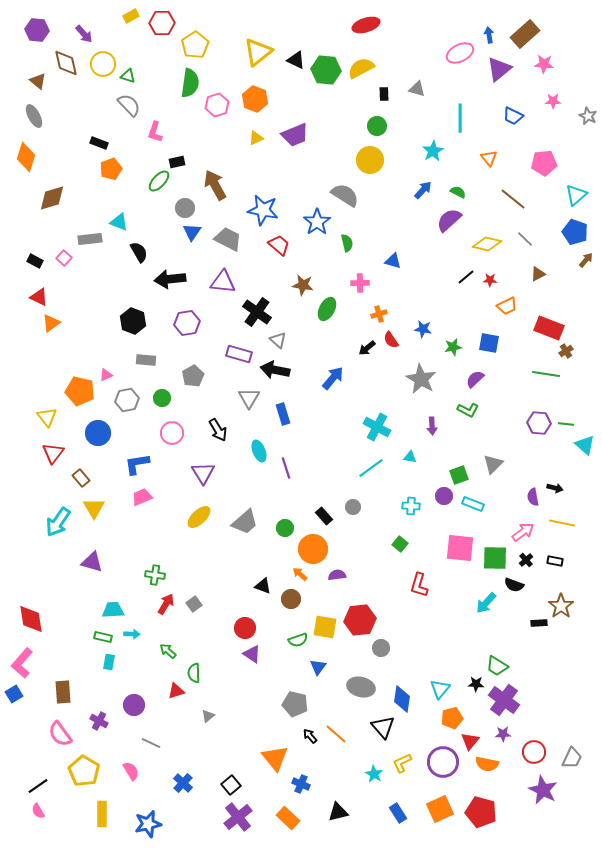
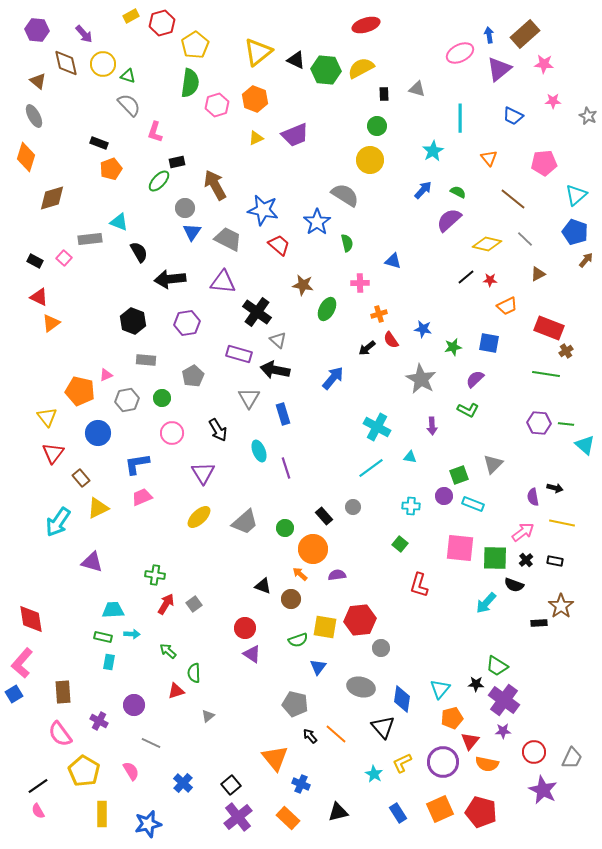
red hexagon at (162, 23): rotated 15 degrees counterclockwise
yellow triangle at (94, 508): moved 4 px right; rotated 35 degrees clockwise
purple star at (503, 734): moved 3 px up
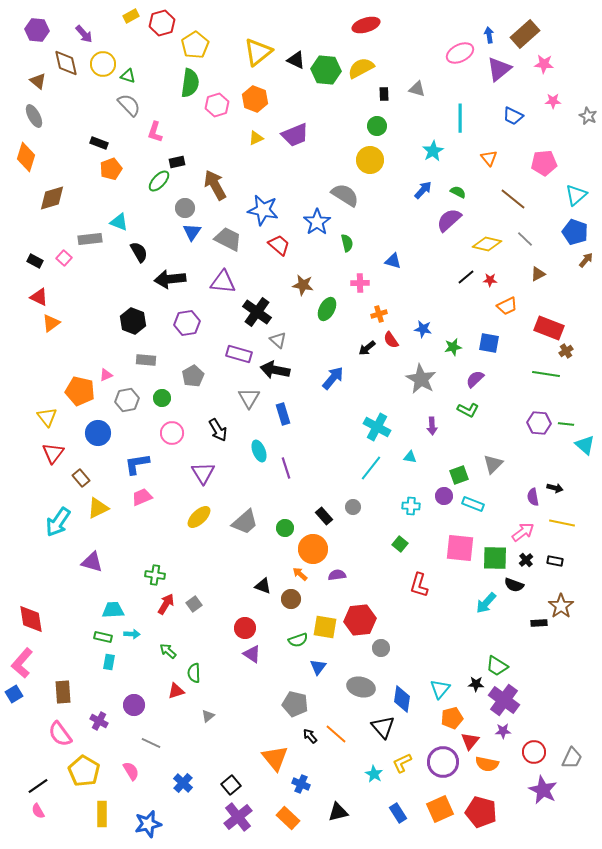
cyan line at (371, 468): rotated 16 degrees counterclockwise
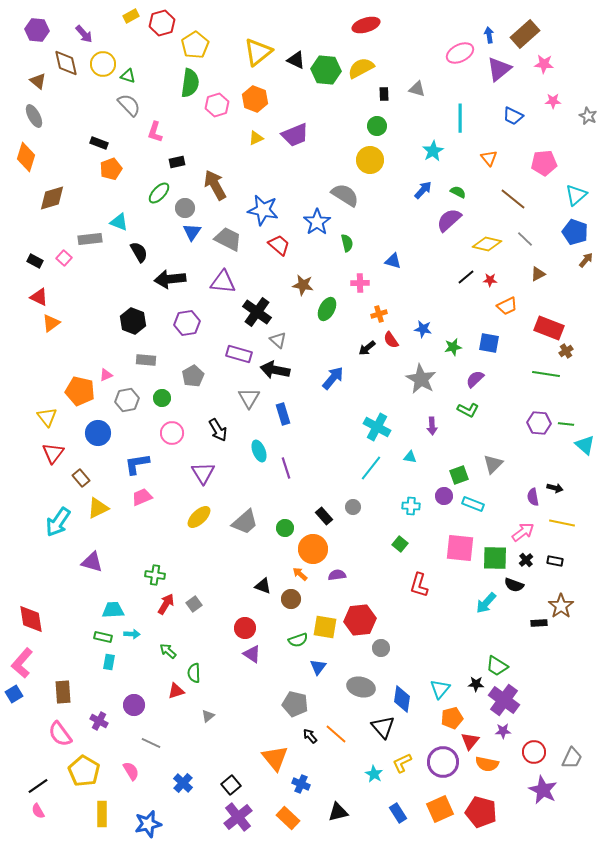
green ellipse at (159, 181): moved 12 px down
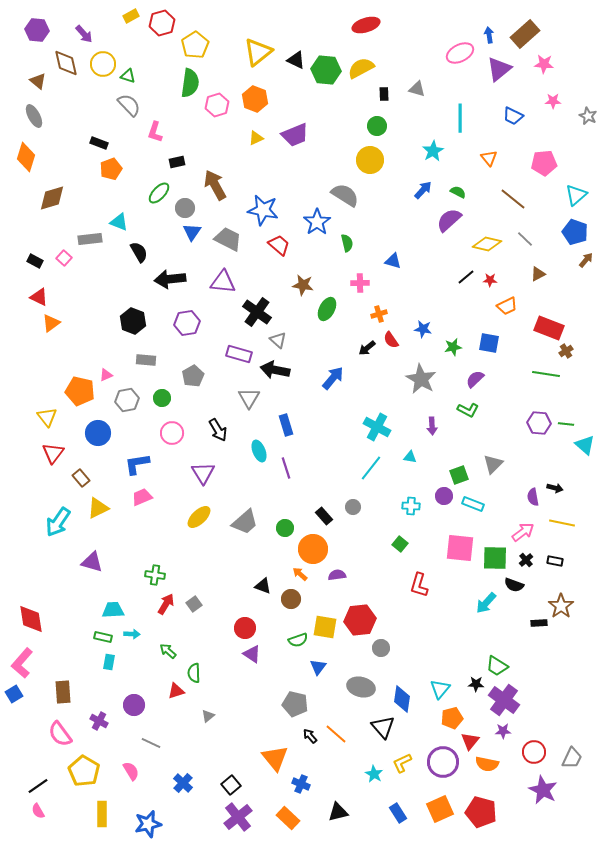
blue rectangle at (283, 414): moved 3 px right, 11 px down
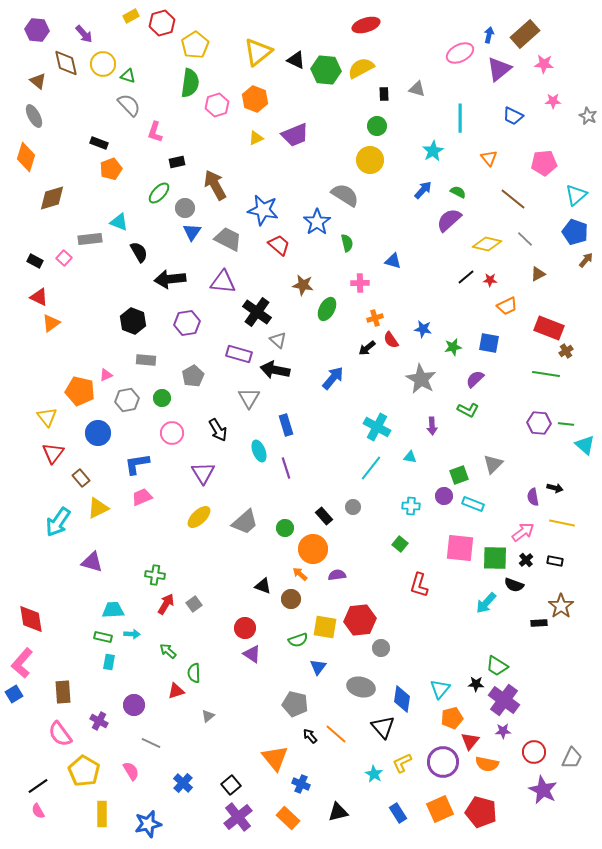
blue arrow at (489, 35): rotated 21 degrees clockwise
orange cross at (379, 314): moved 4 px left, 4 px down
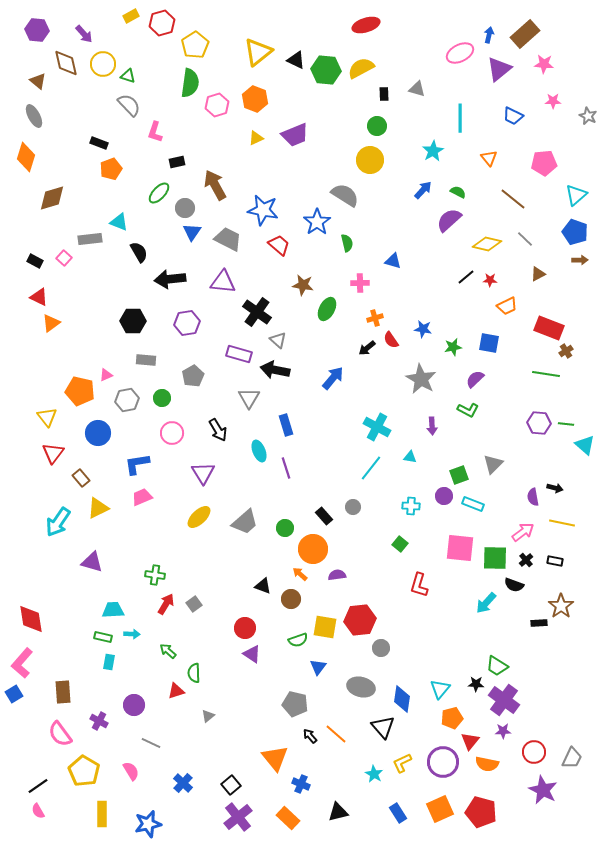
brown arrow at (586, 260): moved 6 px left; rotated 49 degrees clockwise
black hexagon at (133, 321): rotated 20 degrees counterclockwise
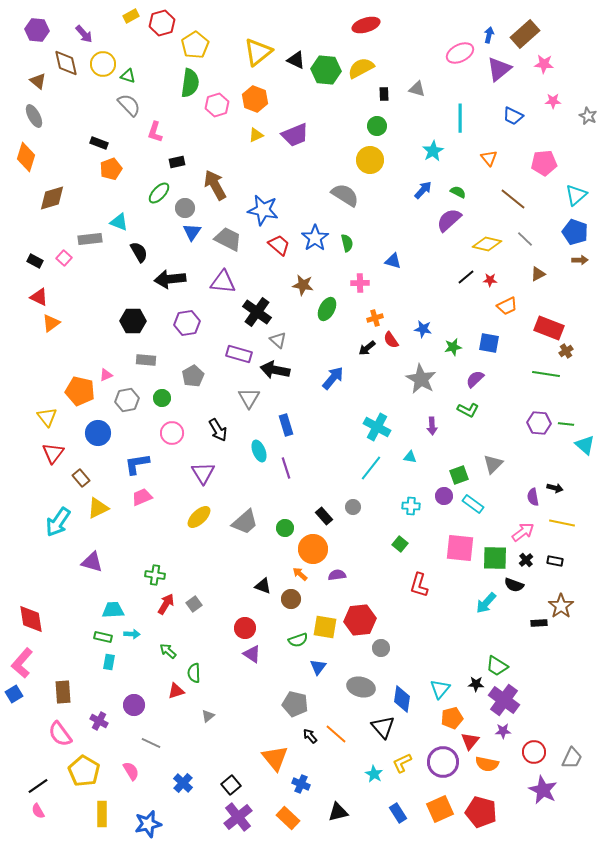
yellow triangle at (256, 138): moved 3 px up
blue star at (317, 222): moved 2 px left, 16 px down
cyan rectangle at (473, 504): rotated 15 degrees clockwise
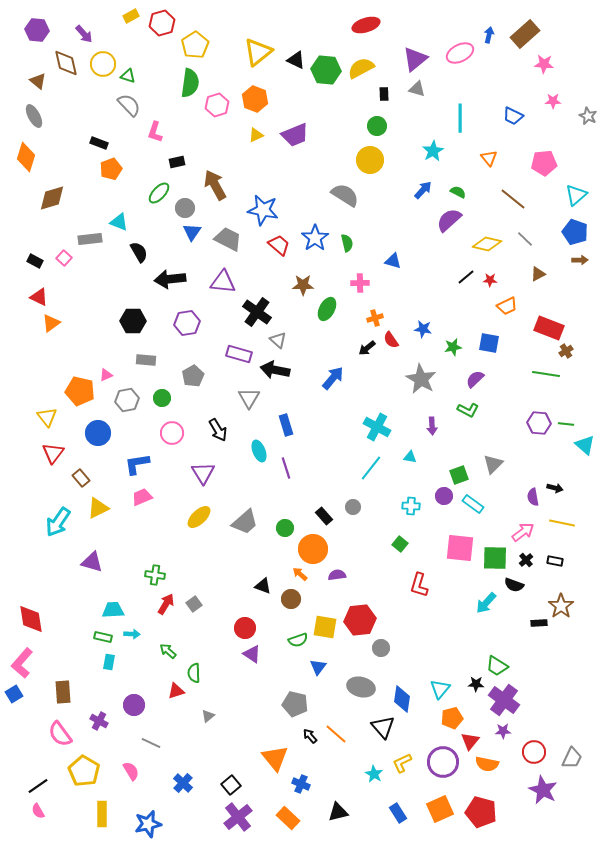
purple triangle at (499, 69): moved 84 px left, 10 px up
brown star at (303, 285): rotated 10 degrees counterclockwise
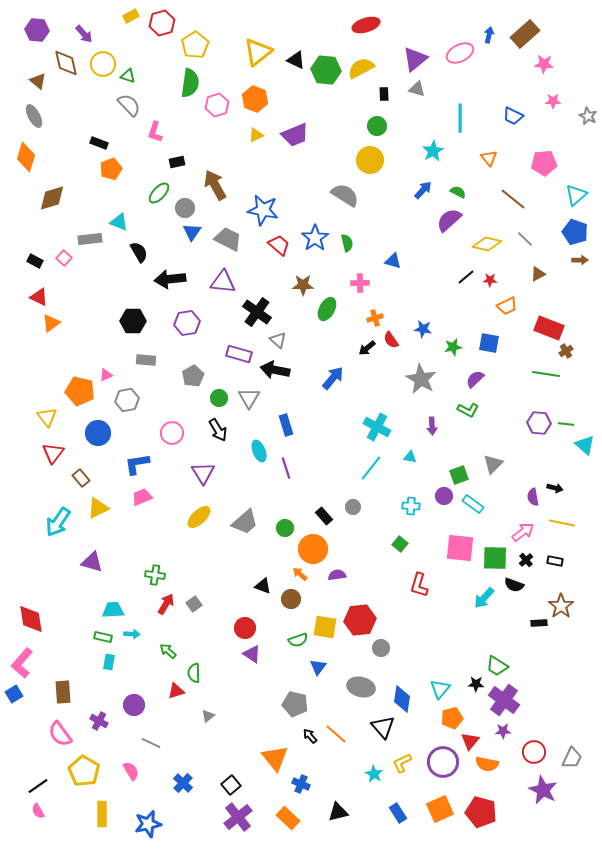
green circle at (162, 398): moved 57 px right
cyan arrow at (486, 603): moved 2 px left, 5 px up
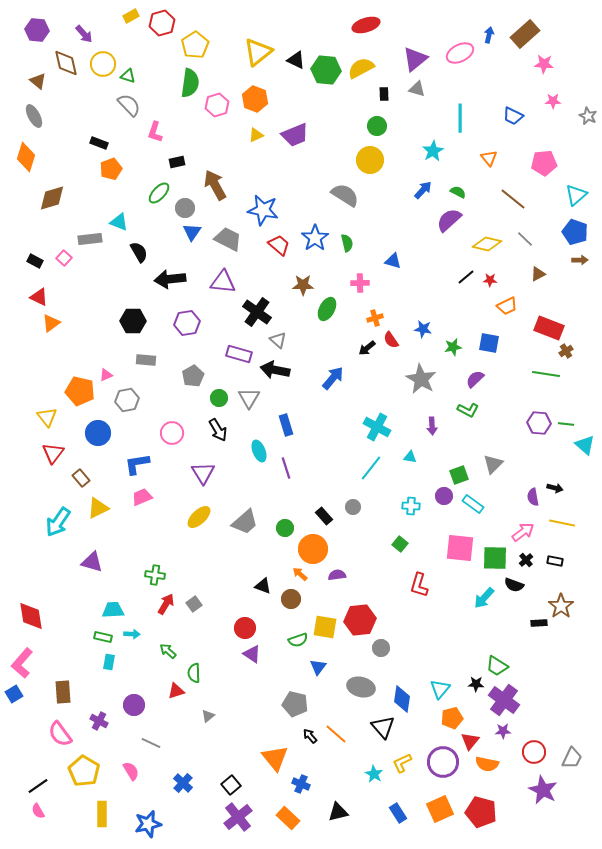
red diamond at (31, 619): moved 3 px up
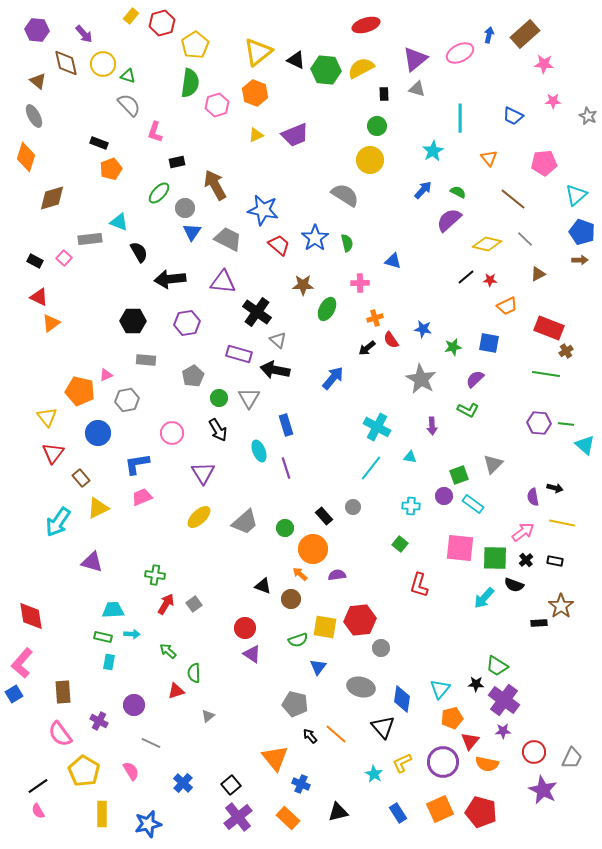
yellow rectangle at (131, 16): rotated 21 degrees counterclockwise
orange hexagon at (255, 99): moved 6 px up
blue pentagon at (575, 232): moved 7 px right
